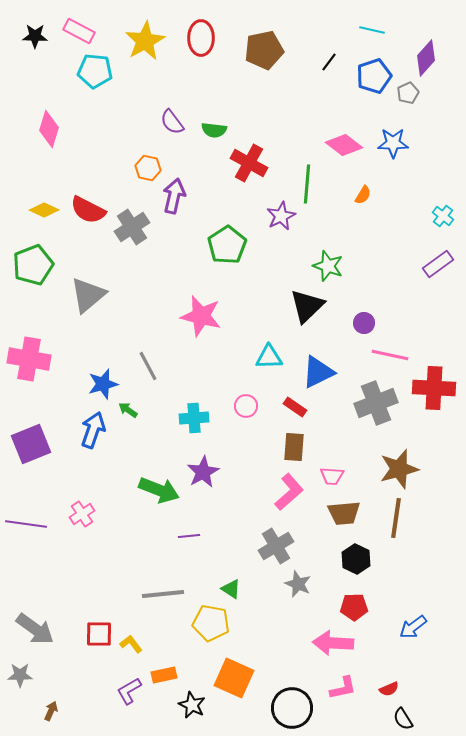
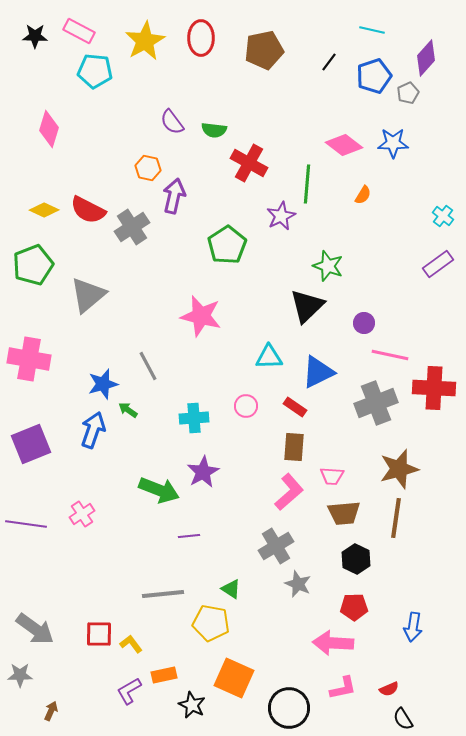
blue arrow at (413, 627): rotated 44 degrees counterclockwise
black circle at (292, 708): moved 3 px left
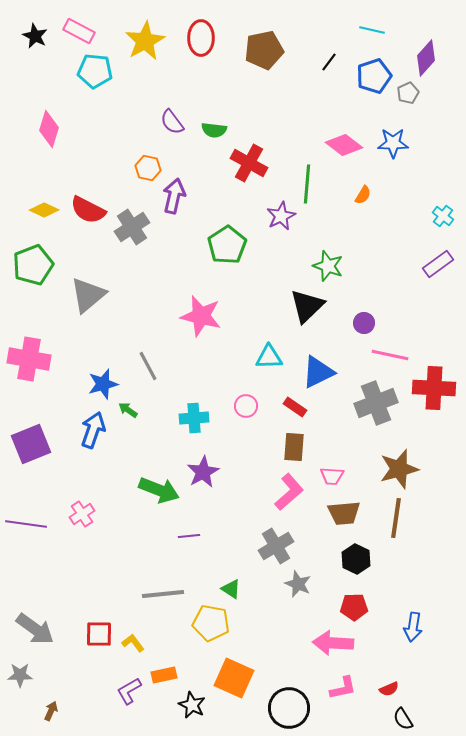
black star at (35, 36): rotated 25 degrees clockwise
yellow L-shape at (131, 644): moved 2 px right, 1 px up
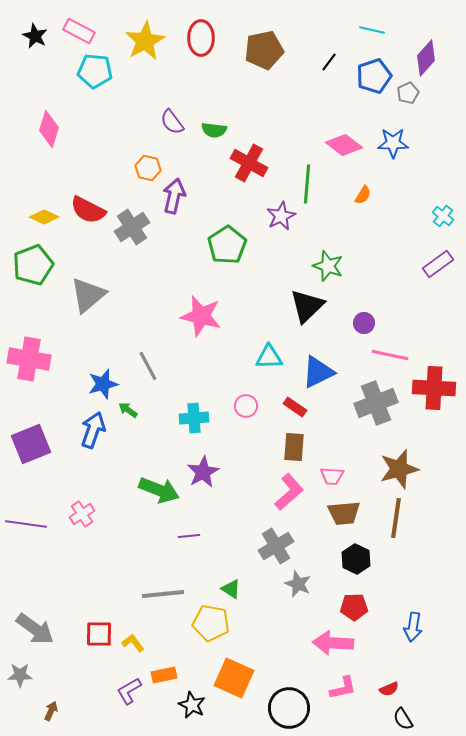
yellow diamond at (44, 210): moved 7 px down
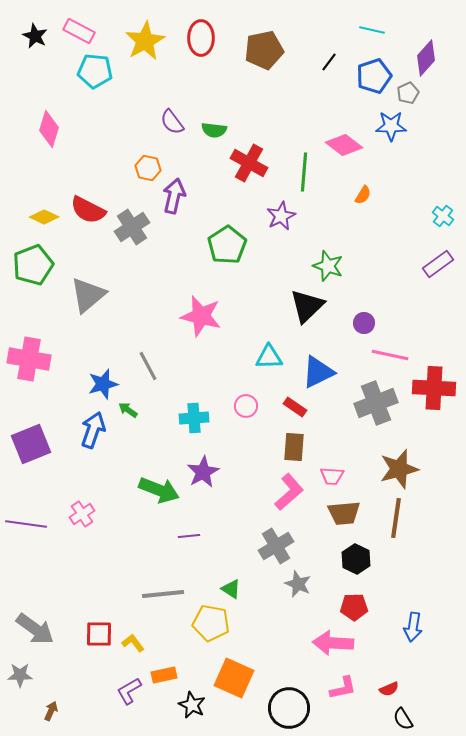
blue star at (393, 143): moved 2 px left, 17 px up
green line at (307, 184): moved 3 px left, 12 px up
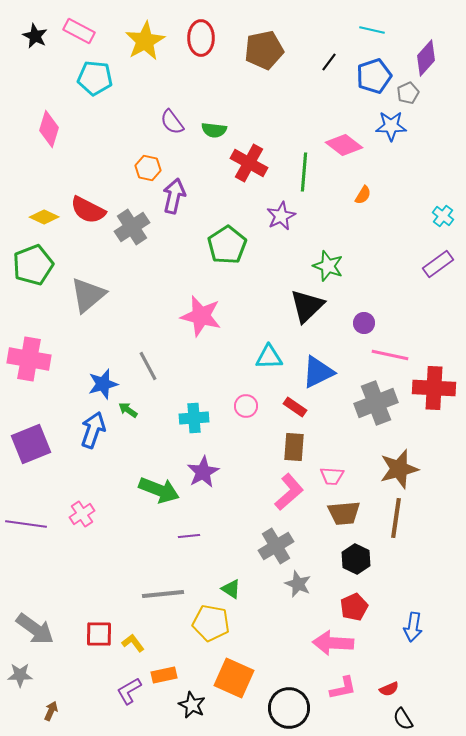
cyan pentagon at (95, 71): moved 7 px down
red pentagon at (354, 607): rotated 24 degrees counterclockwise
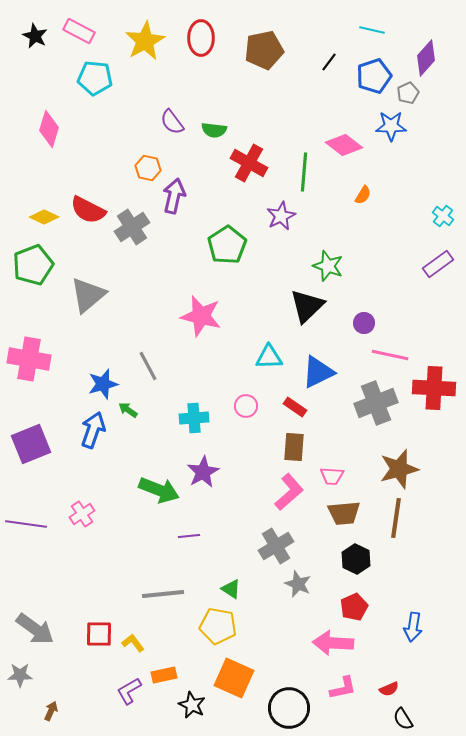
yellow pentagon at (211, 623): moved 7 px right, 3 px down
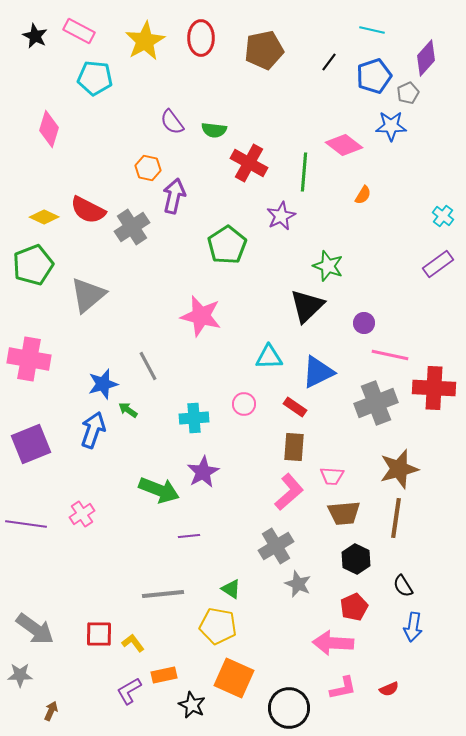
pink circle at (246, 406): moved 2 px left, 2 px up
black semicircle at (403, 719): moved 133 px up
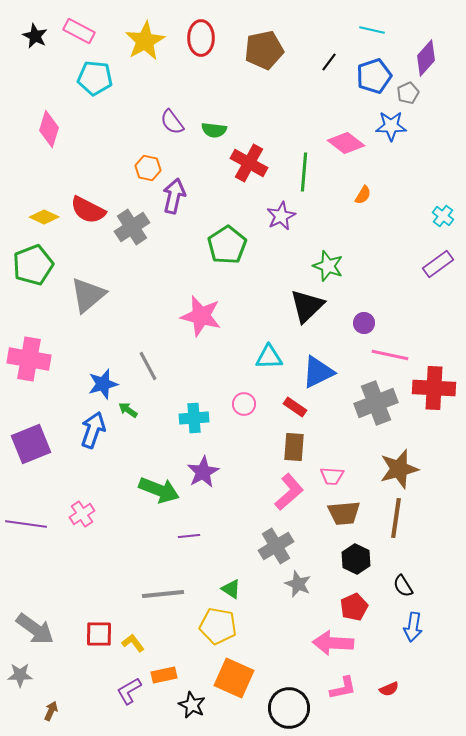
pink diamond at (344, 145): moved 2 px right, 2 px up
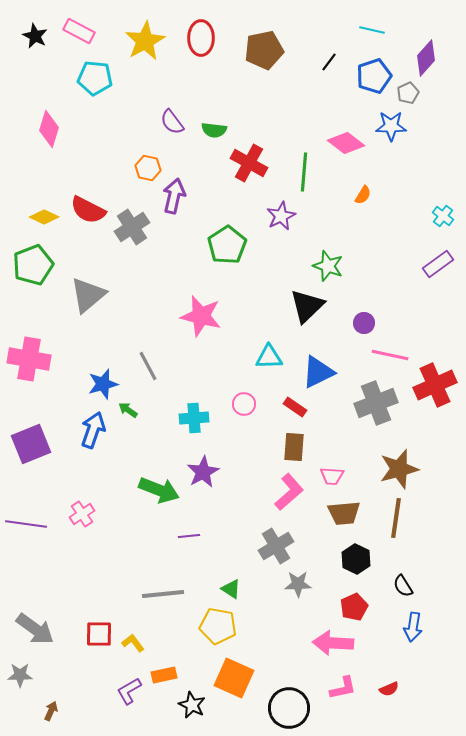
red cross at (434, 388): moved 1 px right, 3 px up; rotated 27 degrees counterclockwise
gray star at (298, 584): rotated 24 degrees counterclockwise
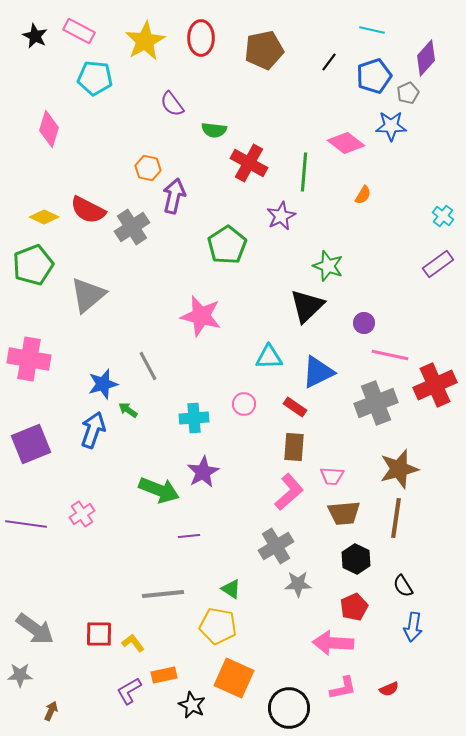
purple semicircle at (172, 122): moved 18 px up
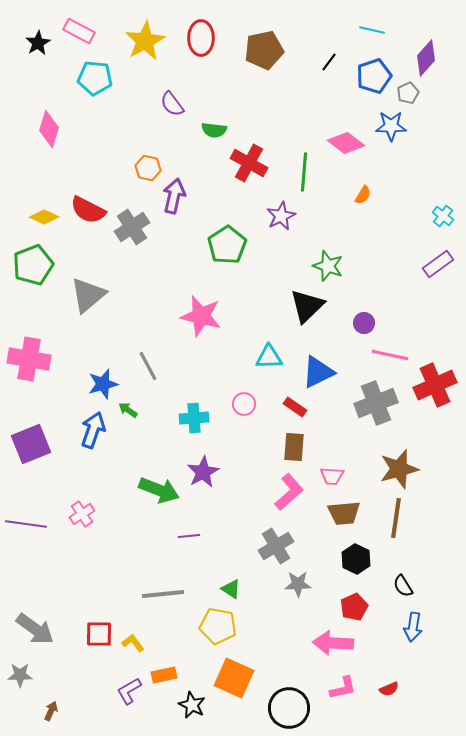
black star at (35, 36): moved 3 px right, 7 px down; rotated 15 degrees clockwise
